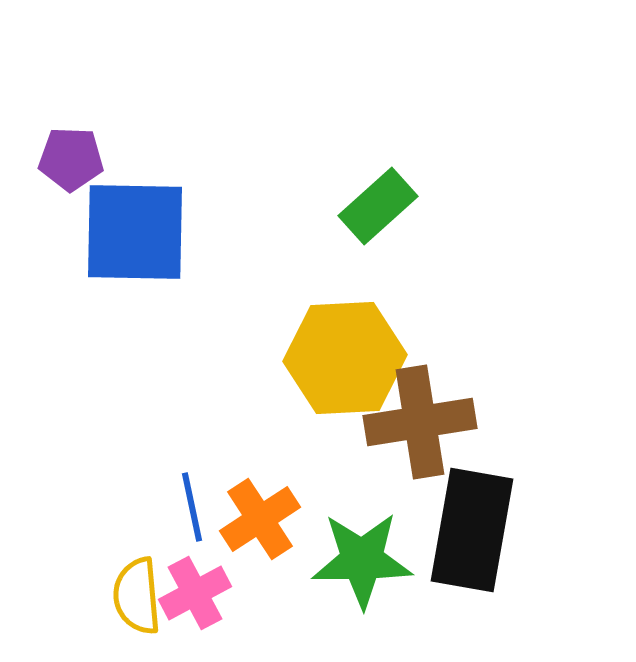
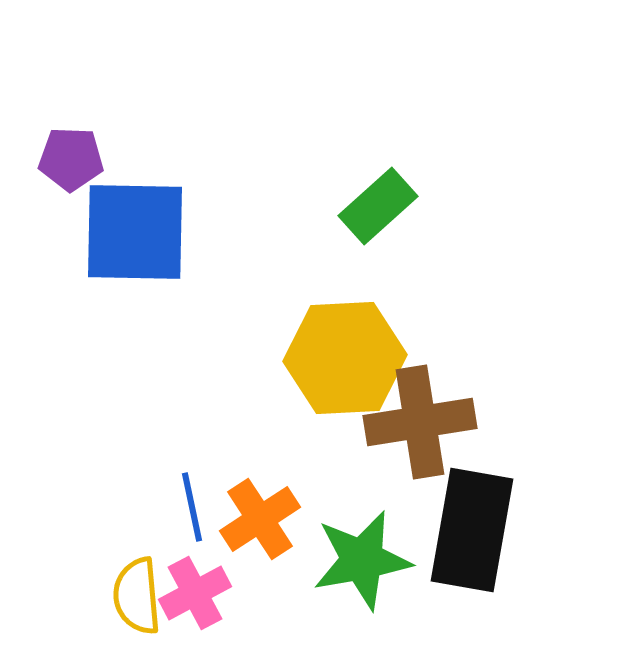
green star: rotated 10 degrees counterclockwise
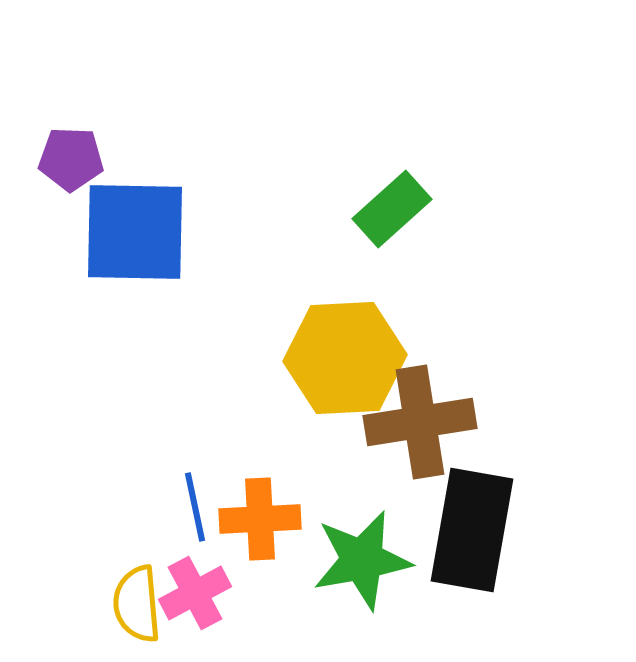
green rectangle: moved 14 px right, 3 px down
blue line: moved 3 px right
orange cross: rotated 30 degrees clockwise
yellow semicircle: moved 8 px down
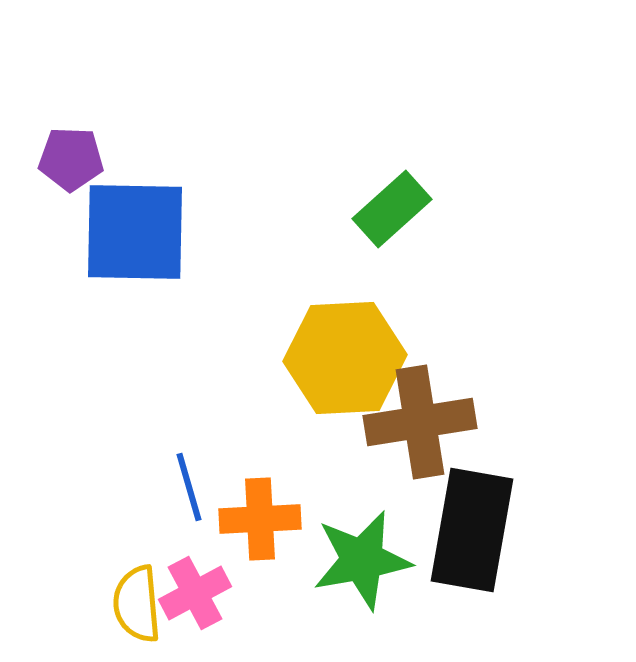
blue line: moved 6 px left, 20 px up; rotated 4 degrees counterclockwise
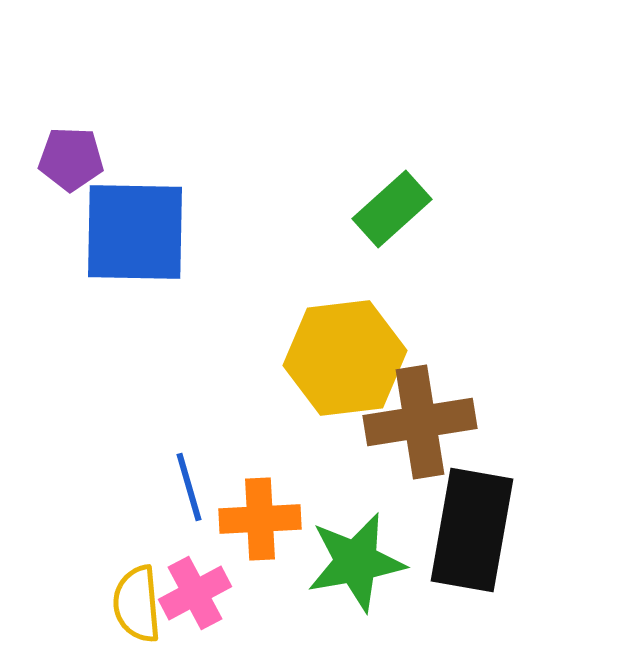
yellow hexagon: rotated 4 degrees counterclockwise
green star: moved 6 px left, 2 px down
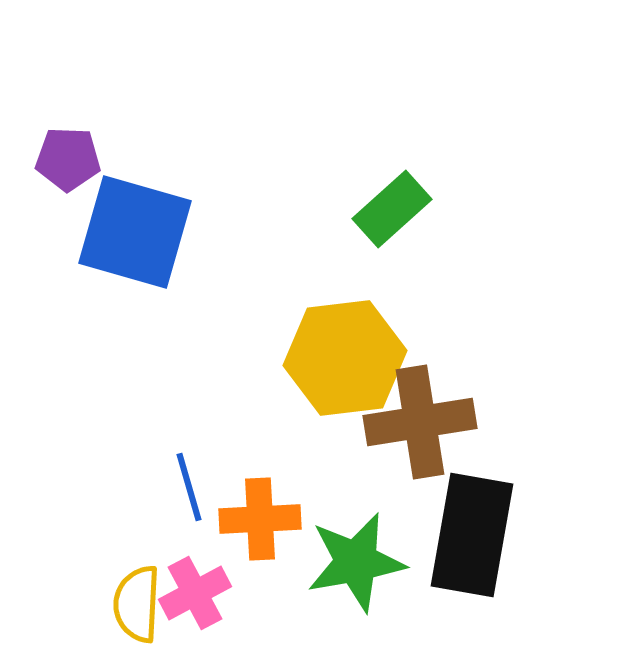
purple pentagon: moved 3 px left
blue square: rotated 15 degrees clockwise
black rectangle: moved 5 px down
yellow semicircle: rotated 8 degrees clockwise
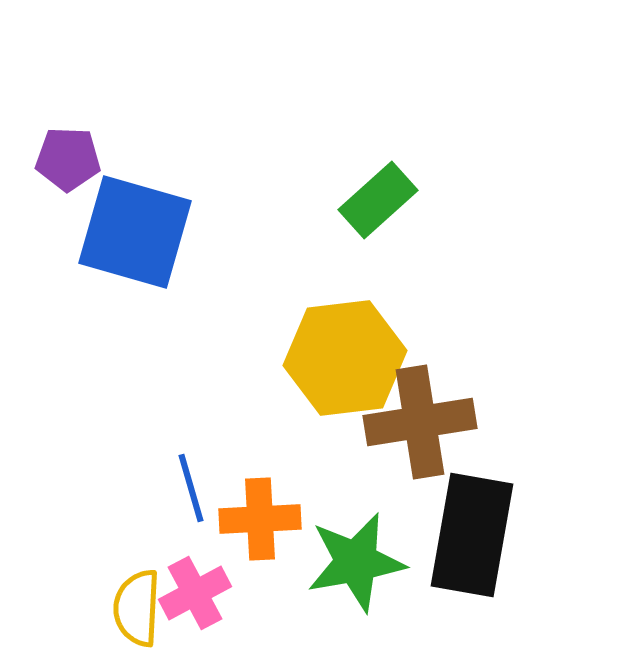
green rectangle: moved 14 px left, 9 px up
blue line: moved 2 px right, 1 px down
yellow semicircle: moved 4 px down
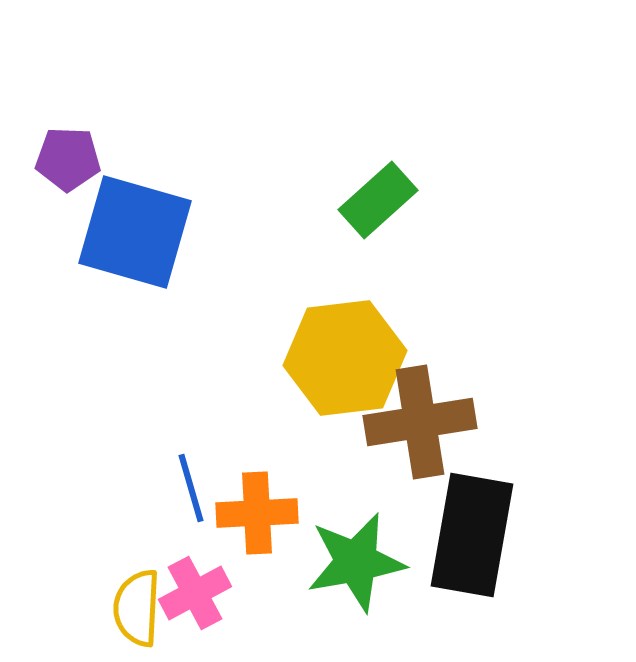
orange cross: moved 3 px left, 6 px up
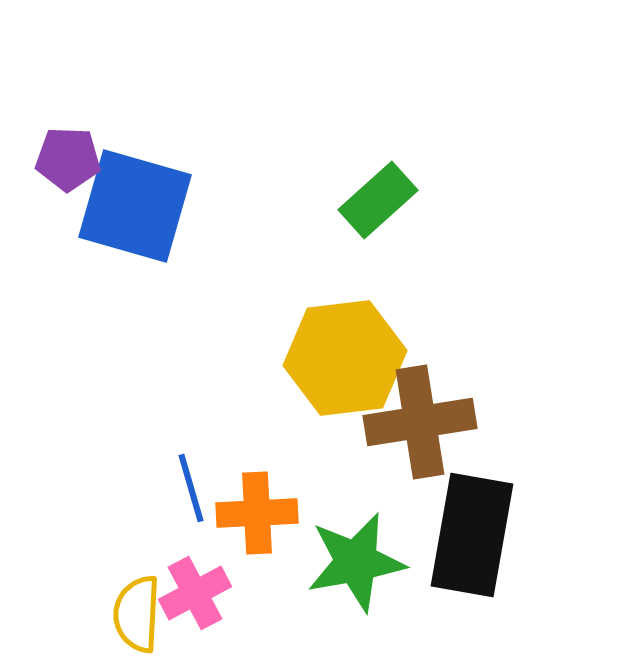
blue square: moved 26 px up
yellow semicircle: moved 6 px down
